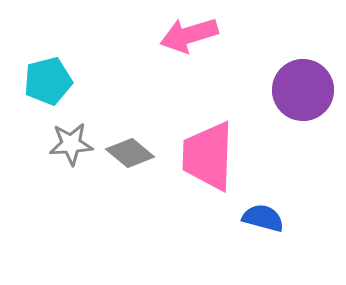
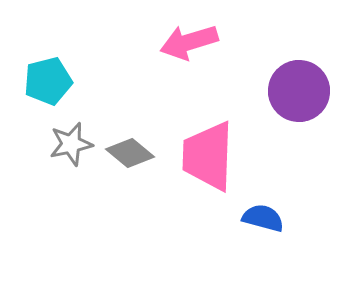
pink arrow: moved 7 px down
purple circle: moved 4 px left, 1 px down
gray star: rotated 9 degrees counterclockwise
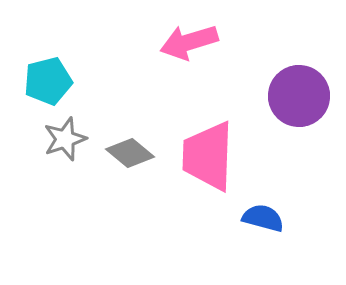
purple circle: moved 5 px down
gray star: moved 6 px left, 5 px up; rotated 6 degrees counterclockwise
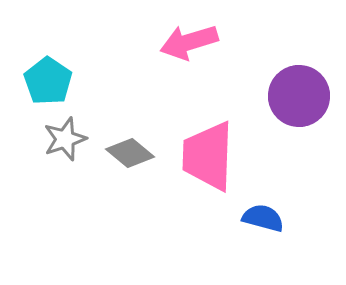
cyan pentagon: rotated 24 degrees counterclockwise
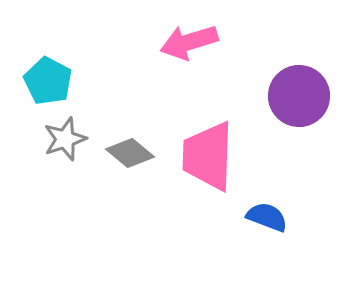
cyan pentagon: rotated 6 degrees counterclockwise
blue semicircle: moved 4 px right, 1 px up; rotated 6 degrees clockwise
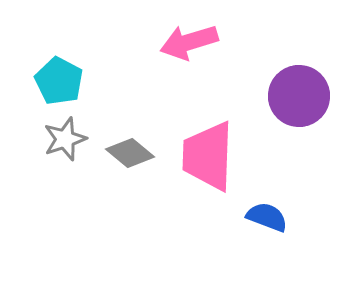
cyan pentagon: moved 11 px right
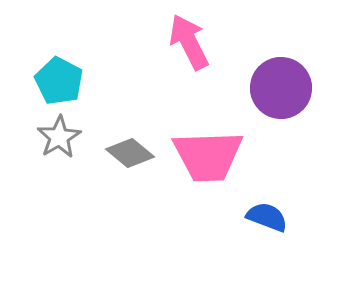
pink arrow: rotated 80 degrees clockwise
purple circle: moved 18 px left, 8 px up
gray star: moved 6 px left, 2 px up; rotated 12 degrees counterclockwise
pink trapezoid: rotated 94 degrees counterclockwise
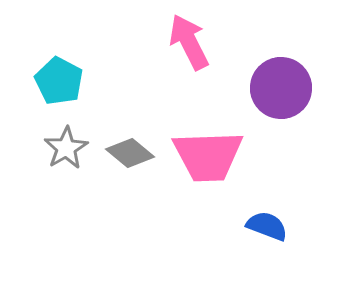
gray star: moved 7 px right, 11 px down
blue semicircle: moved 9 px down
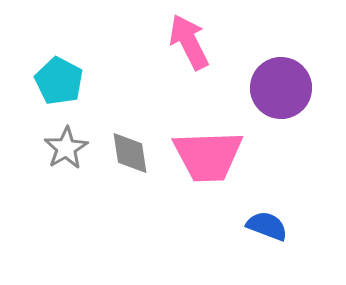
gray diamond: rotated 42 degrees clockwise
